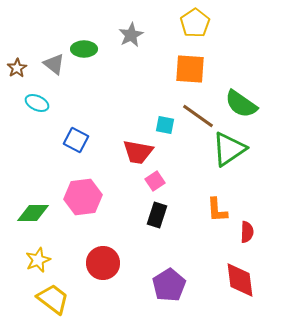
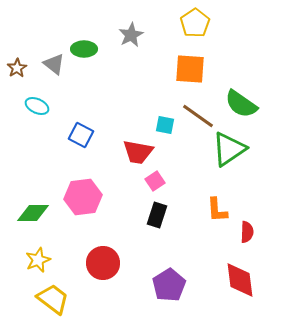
cyan ellipse: moved 3 px down
blue square: moved 5 px right, 5 px up
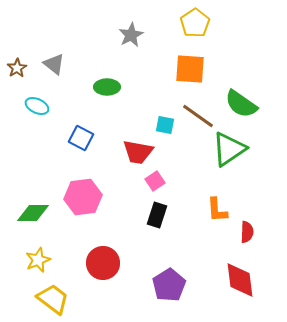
green ellipse: moved 23 px right, 38 px down
blue square: moved 3 px down
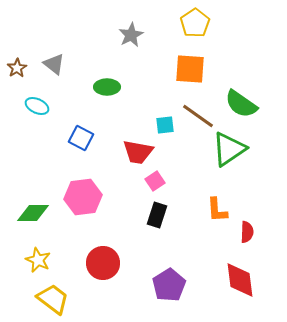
cyan square: rotated 18 degrees counterclockwise
yellow star: rotated 25 degrees counterclockwise
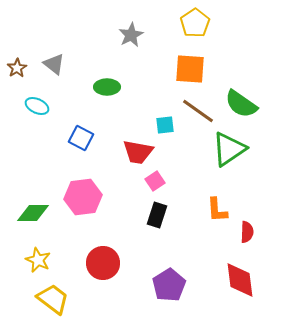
brown line: moved 5 px up
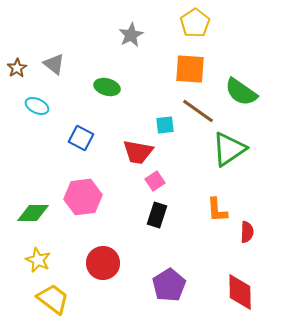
green ellipse: rotated 15 degrees clockwise
green semicircle: moved 12 px up
red diamond: moved 12 px down; rotated 6 degrees clockwise
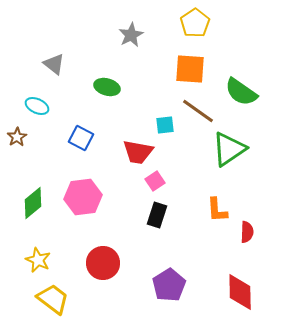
brown star: moved 69 px down
green diamond: moved 10 px up; rotated 40 degrees counterclockwise
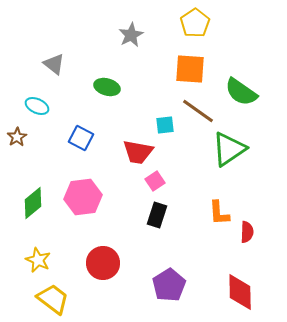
orange L-shape: moved 2 px right, 3 px down
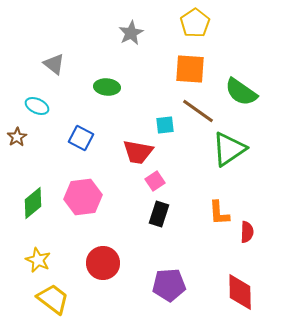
gray star: moved 2 px up
green ellipse: rotated 10 degrees counterclockwise
black rectangle: moved 2 px right, 1 px up
purple pentagon: rotated 28 degrees clockwise
